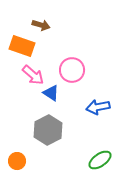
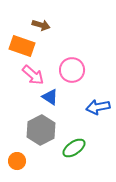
blue triangle: moved 1 px left, 4 px down
gray hexagon: moved 7 px left
green ellipse: moved 26 px left, 12 px up
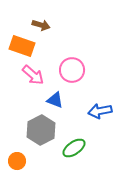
blue triangle: moved 5 px right, 3 px down; rotated 12 degrees counterclockwise
blue arrow: moved 2 px right, 4 px down
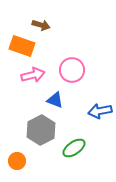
pink arrow: rotated 55 degrees counterclockwise
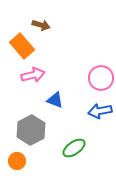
orange rectangle: rotated 30 degrees clockwise
pink circle: moved 29 px right, 8 px down
gray hexagon: moved 10 px left
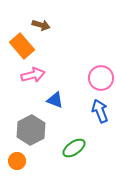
blue arrow: rotated 80 degrees clockwise
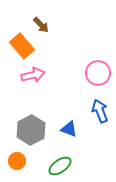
brown arrow: rotated 30 degrees clockwise
pink circle: moved 3 px left, 5 px up
blue triangle: moved 14 px right, 29 px down
green ellipse: moved 14 px left, 18 px down
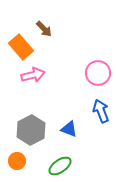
brown arrow: moved 3 px right, 4 px down
orange rectangle: moved 1 px left, 1 px down
blue arrow: moved 1 px right
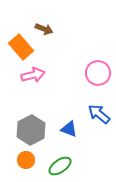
brown arrow: rotated 24 degrees counterclockwise
blue arrow: moved 2 px left, 3 px down; rotated 30 degrees counterclockwise
orange circle: moved 9 px right, 1 px up
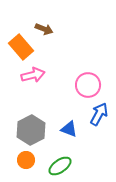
pink circle: moved 10 px left, 12 px down
blue arrow: rotated 80 degrees clockwise
